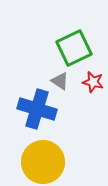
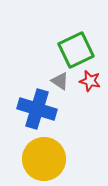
green square: moved 2 px right, 2 px down
red star: moved 3 px left, 1 px up
yellow circle: moved 1 px right, 3 px up
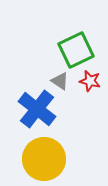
blue cross: rotated 21 degrees clockwise
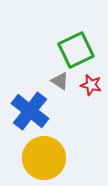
red star: moved 1 px right, 4 px down
blue cross: moved 7 px left, 2 px down
yellow circle: moved 1 px up
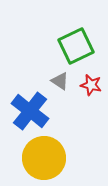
green square: moved 4 px up
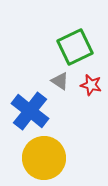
green square: moved 1 px left, 1 px down
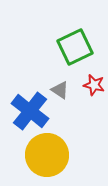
gray triangle: moved 9 px down
red star: moved 3 px right
yellow circle: moved 3 px right, 3 px up
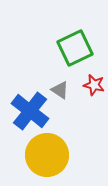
green square: moved 1 px down
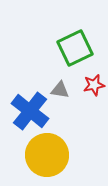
red star: rotated 25 degrees counterclockwise
gray triangle: rotated 24 degrees counterclockwise
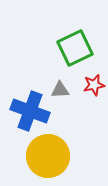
gray triangle: rotated 12 degrees counterclockwise
blue cross: rotated 18 degrees counterclockwise
yellow circle: moved 1 px right, 1 px down
